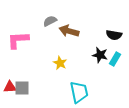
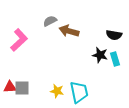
pink L-shape: moved 1 px right; rotated 140 degrees clockwise
cyan rectangle: rotated 48 degrees counterclockwise
yellow star: moved 3 px left, 28 px down; rotated 16 degrees counterclockwise
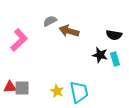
yellow star: rotated 16 degrees clockwise
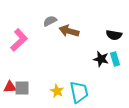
black star: moved 1 px right, 4 px down
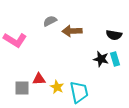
brown arrow: moved 3 px right; rotated 18 degrees counterclockwise
pink L-shape: moved 4 px left; rotated 75 degrees clockwise
red triangle: moved 29 px right, 8 px up
yellow star: moved 4 px up
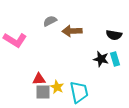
gray square: moved 21 px right, 4 px down
